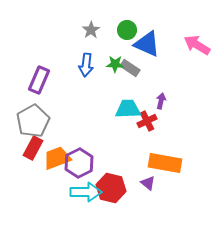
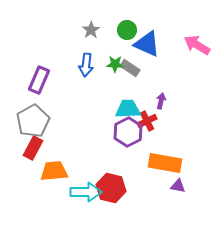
orange trapezoid: moved 3 px left, 13 px down; rotated 16 degrees clockwise
purple hexagon: moved 49 px right, 31 px up
purple triangle: moved 30 px right, 3 px down; rotated 28 degrees counterclockwise
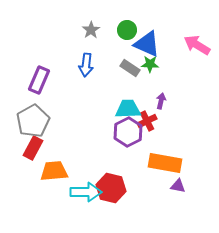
green star: moved 35 px right
